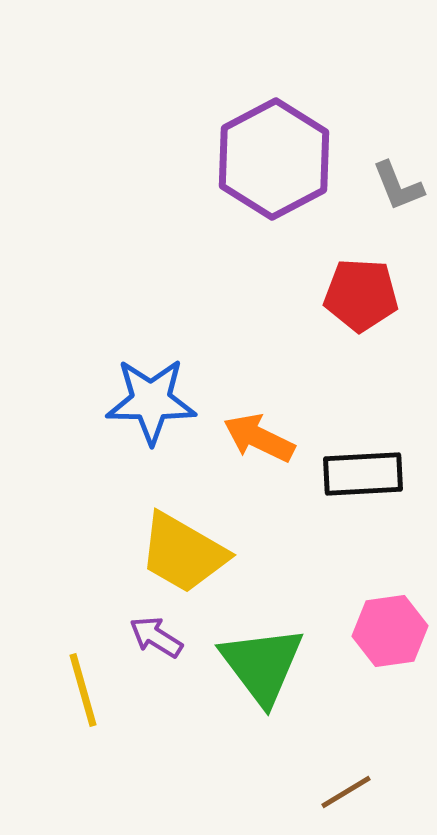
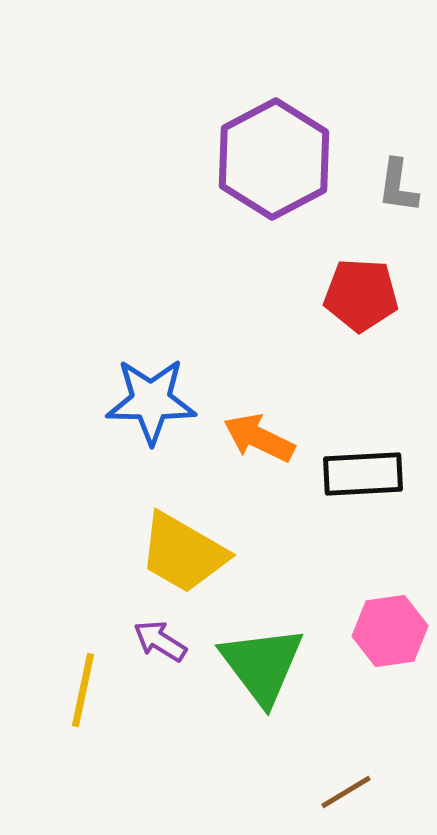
gray L-shape: rotated 30 degrees clockwise
purple arrow: moved 4 px right, 4 px down
yellow line: rotated 28 degrees clockwise
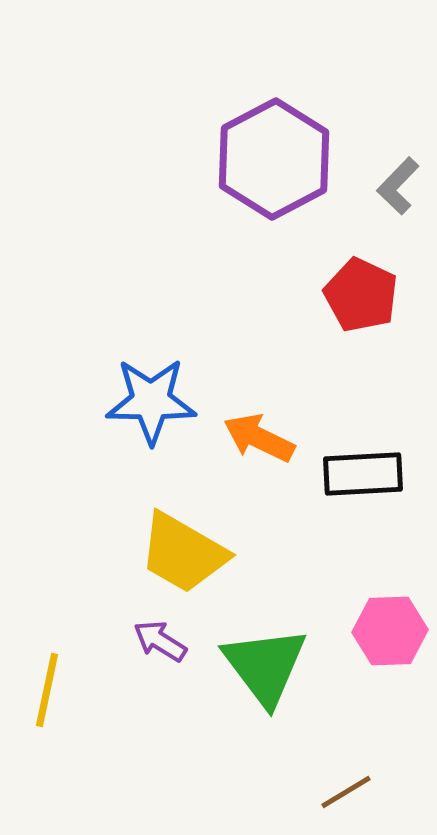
gray L-shape: rotated 36 degrees clockwise
red pentagon: rotated 22 degrees clockwise
pink hexagon: rotated 6 degrees clockwise
green triangle: moved 3 px right, 1 px down
yellow line: moved 36 px left
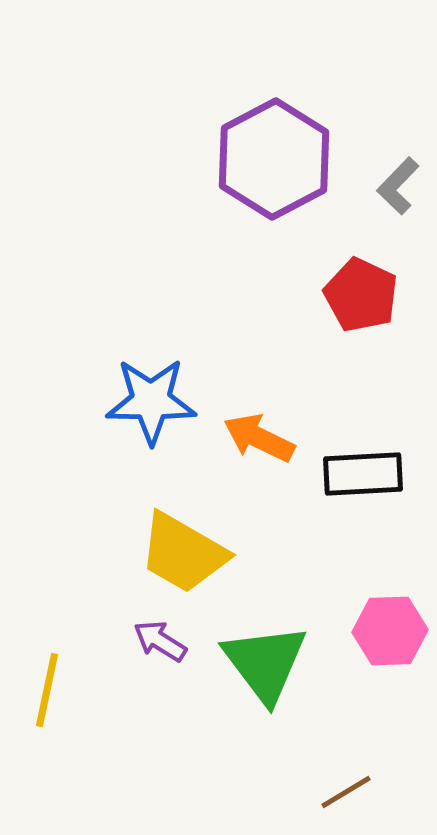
green triangle: moved 3 px up
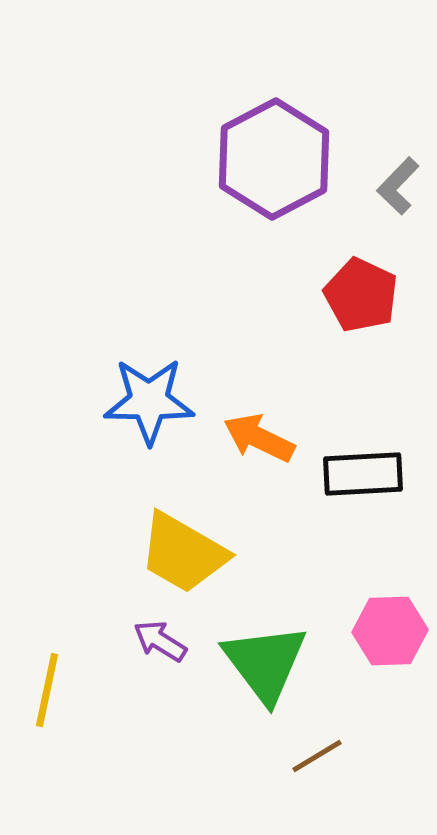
blue star: moved 2 px left
brown line: moved 29 px left, 36 px up
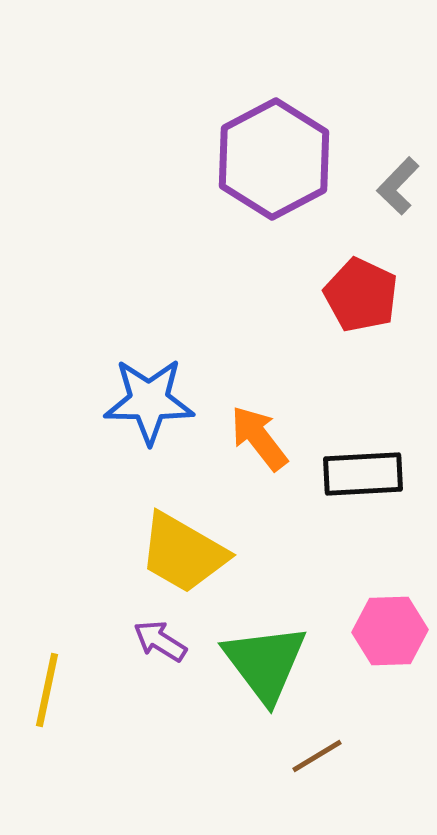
orange arrow: rotated 26 degrees clockwise
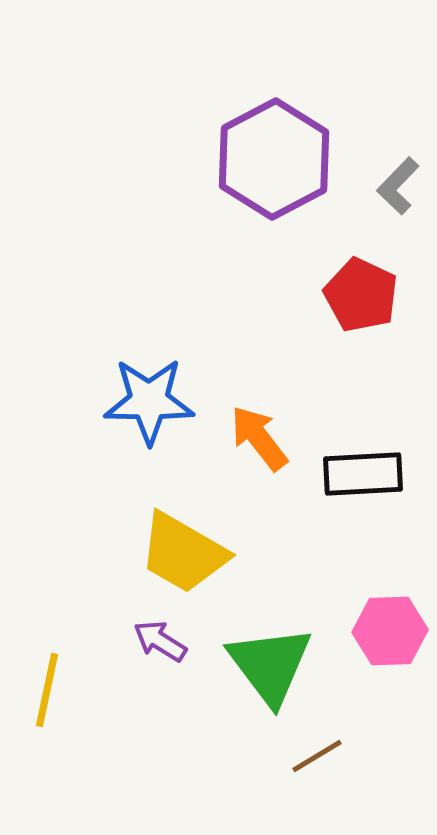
green triangle: moved 5 px right, 2 px down
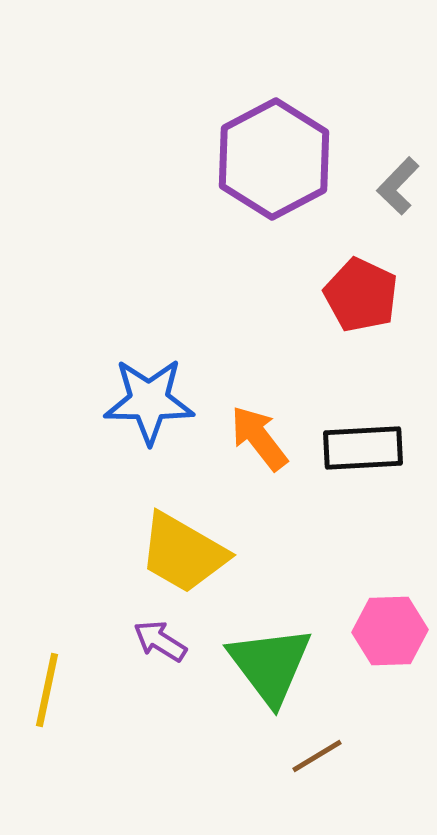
black rectangle: moved 26 px up
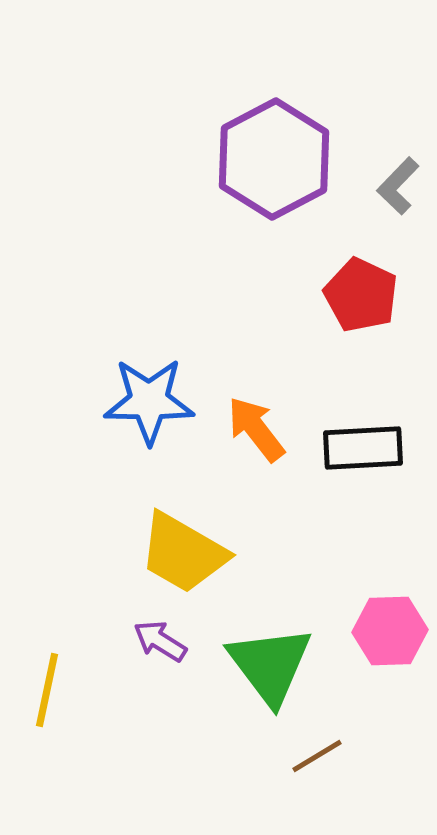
orange arrow: moved 3 px left, 9 px up
